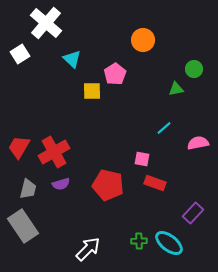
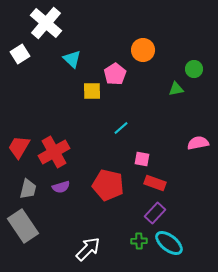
orange circle: moved 10 px down
cyan line: moved 43 px left
purple semicircle: moved 3 px down
purple rectangle: moved 38 px left
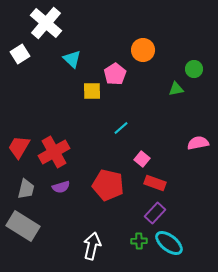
pink square: rotated 28 degrees clockwise
gray trapezoid: moved 2 px left
gray rectangle: rotated 24 degrees counterclockwise
white arrow: moved 4 px right, 3 px up; rotated 32 degrees counterclockwise
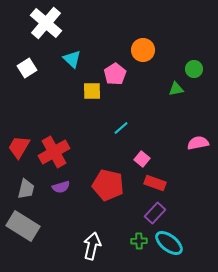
white square: moved 7 px right, 14 px down
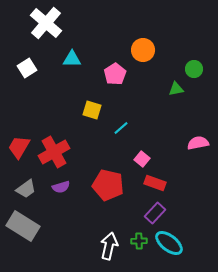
cyan triangle: rotated 42 degrees counterclockwise
yellow square: moved 19 px down; rotated 18 degrees clockwise
gray trapezoid: rotated 40 degrees clockwise
white arrow: moved 17 px right
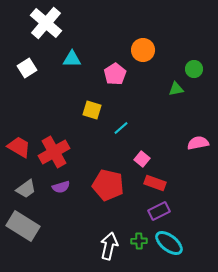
red trapezoid: rotated 90 degrees clockwise
purple rectangle: moved 4 px right, 2 px up; rotated 20 degrees clockwise
